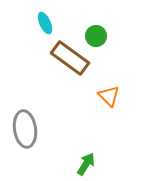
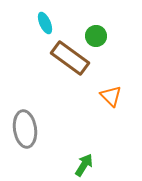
orange triangle: moved 2 px right
green arrow: moved 2 px left, 1 px down
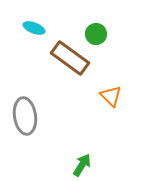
cyan ellipse: moved 11 px left, 5 px down; rotated 45 degrees counterclockwise
green circle: moved 2 px up
gray ellipse: moved 13 px up
green arrow: moved 2 px left
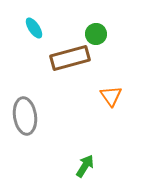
cyan ellipse: rotated 35 degrees clockwise
brown rectangle: rotated 51 degrees counterclockwise
orange triangle: rotated 10 degrees clockwise
green arrow: moved 3 px right, 1 px down
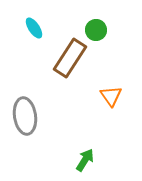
green circle: moved 4 px up
brown rectangle: rotated 42 degrees counterclockwise
green arrow: moved 6 px up
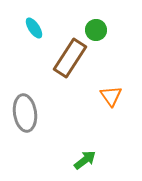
gray ellipse: moved 3 px up
green arrow: rotated 20 degrees clockwise
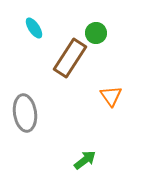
green circle: moved 3 px down
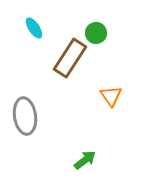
gray ellipse: moved 3 px down
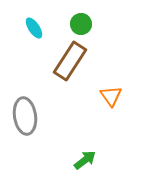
green circle: moved 15 px left, 9 px up
brown rectangle: moved 3 px down
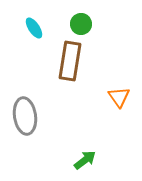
brown rectangle: rotated 24 degrees counterclockwise
orange triangle: moved 8 px right, 1 px down
